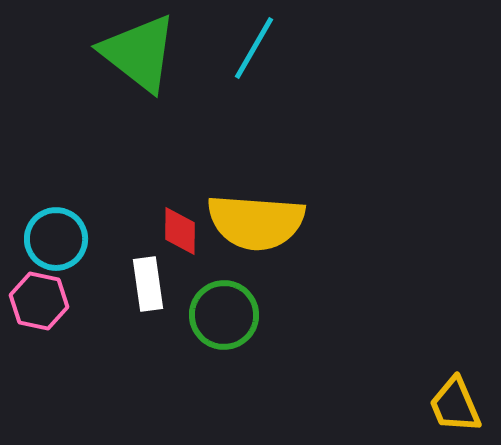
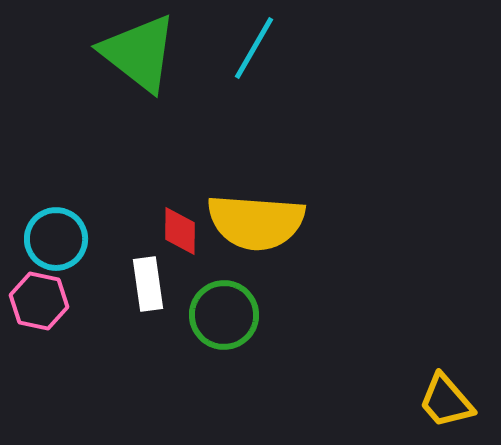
yellow trapezoid: moved 9 px left, 4 px up; rotated 18 degrees counterclockwise
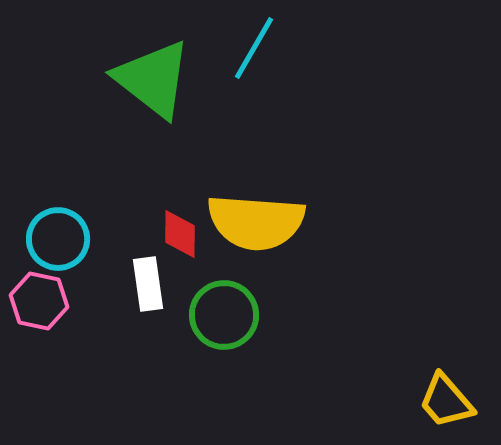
green triangle: moved 14 px right, 26 px down
red diamond: moved 3 px down
cyan circle: moved 2 px right
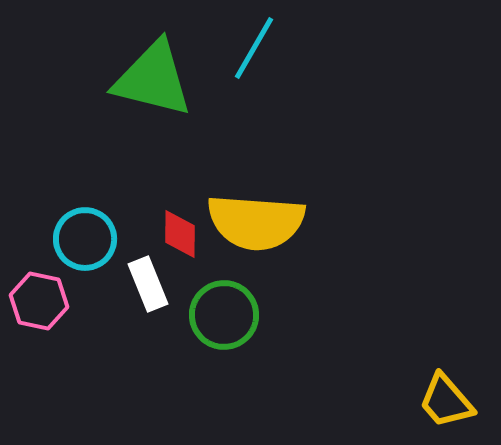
green triangle: rotated 24 degrees counterclockwise
cyan circle: moved 27 px right
white rectangle: rotated 14 degrees counterclockwise
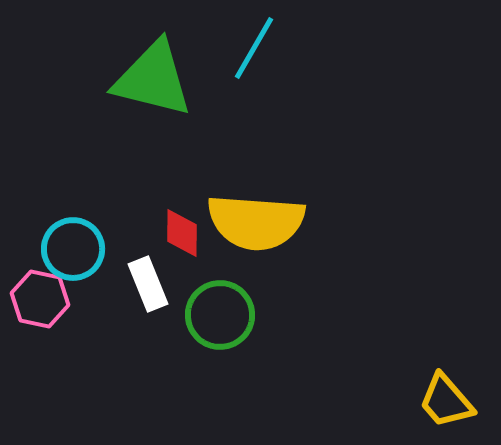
red diamond: moved 2 px right, 1 px up
cyan circle: moved 12 px left, 10 px down
pink hexagon: moved 1 px right, 2 px up
green circle: moved 4 px left
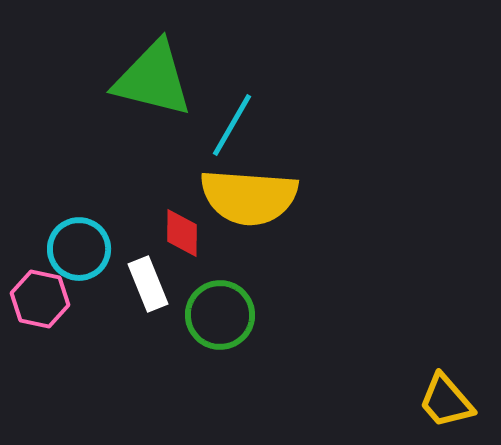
cyan line: moved 22 px left, 77 px down
yellow semicircle: moved 7 px left, 25 px up
cyan circle: moved 6 px right
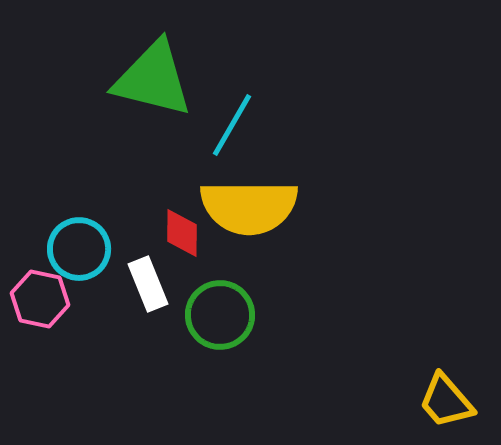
yellow semicircle: moved 10 px down; rotated 4 degrees counterclockwise
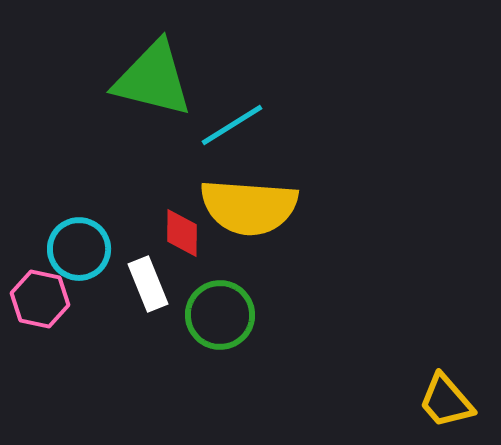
cyan line: rotated 28 degrees clockwise
yellow semicircle: rotated 4 degrees clockwise
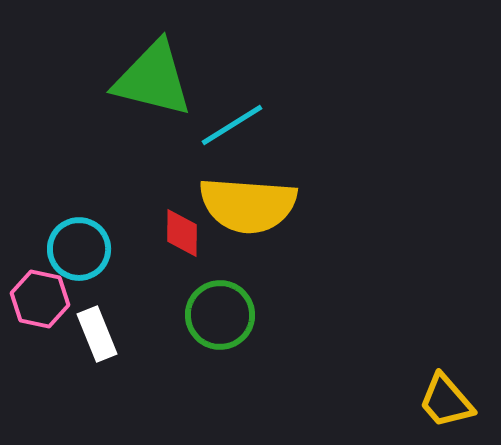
yellow semicircle: moved 1 px left, 2 px up
white rectangle: moved 51 px left, 50 px down
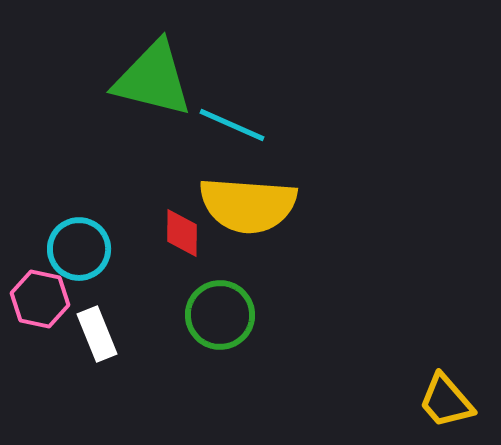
cyan line: rotated 56 degrees clockwise
